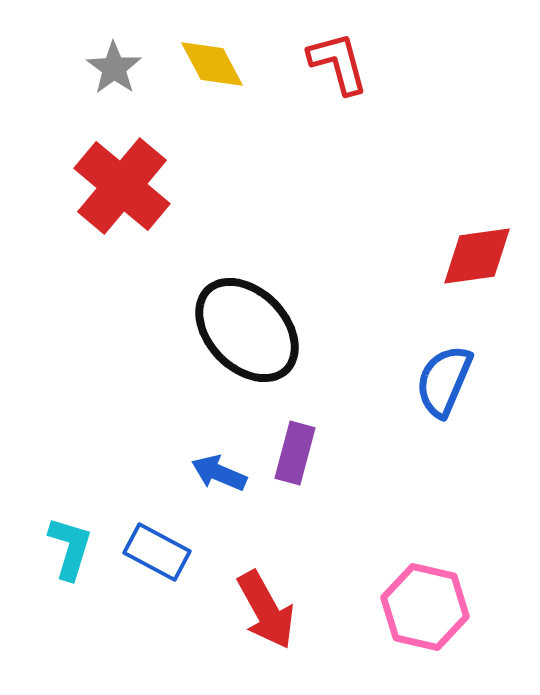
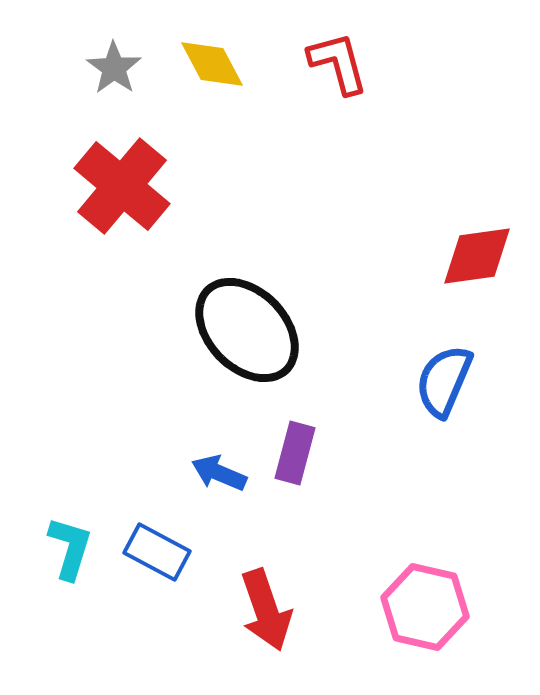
red arrow: rotated 10 degrees clockwise
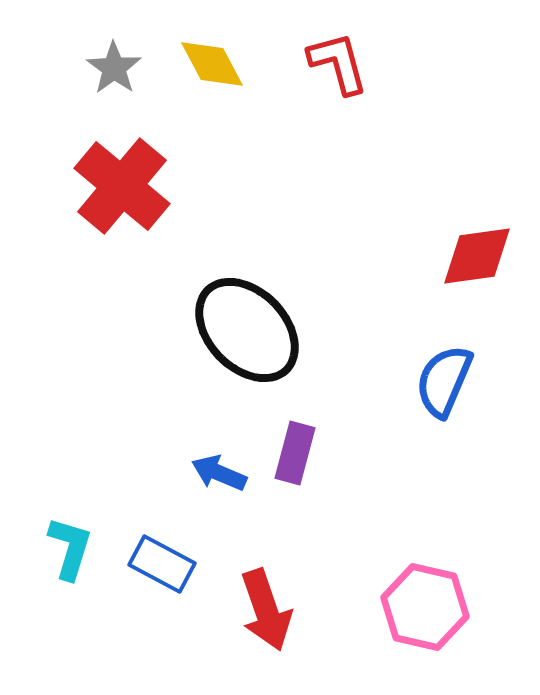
blue rectangle: moved 5 px right, 12 px down
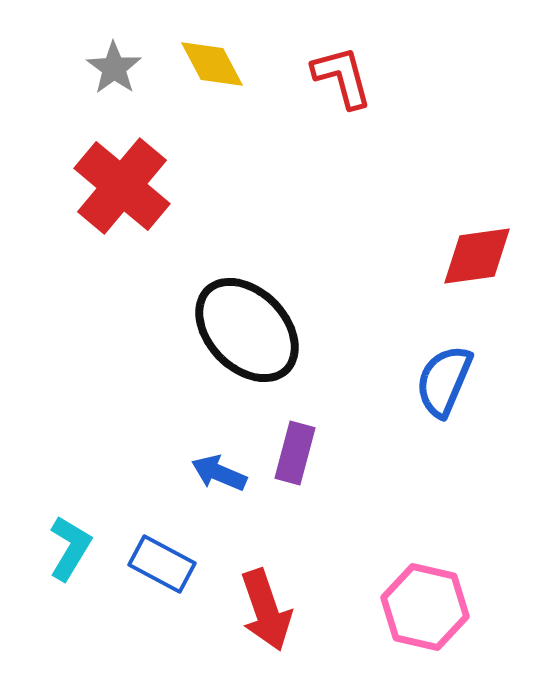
red L-shape: moved 4 px right, 14 px down
cyan L-shape: rotated 14 degrees clockwise
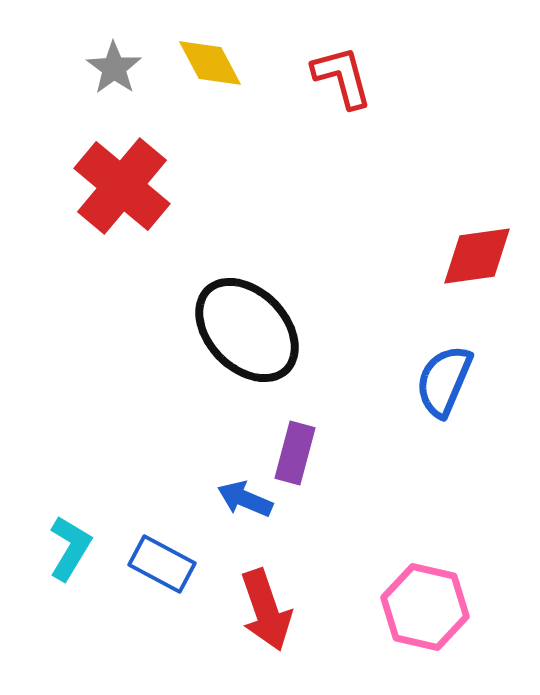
yellow diamond: moved 2 px left, 1 px up
blue arrow: moved 26 px right, 26 px down
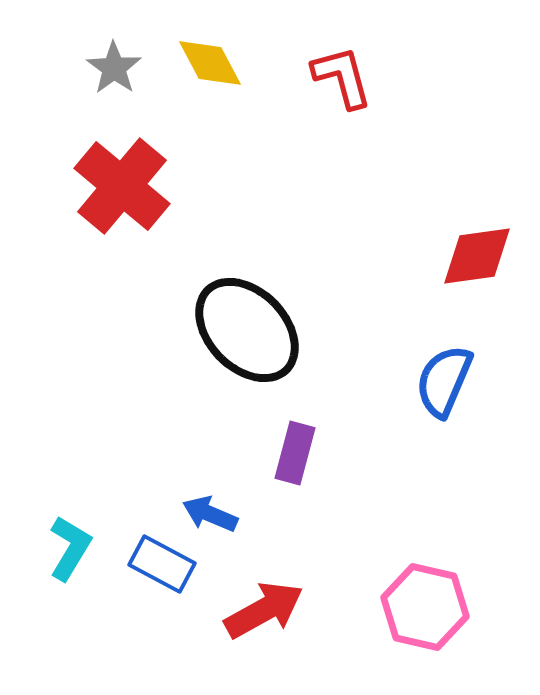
blue arrow: moved 35 px left, 15 px down
red arrow: moved 2 px left; rotated 100 degrees counterclockwise
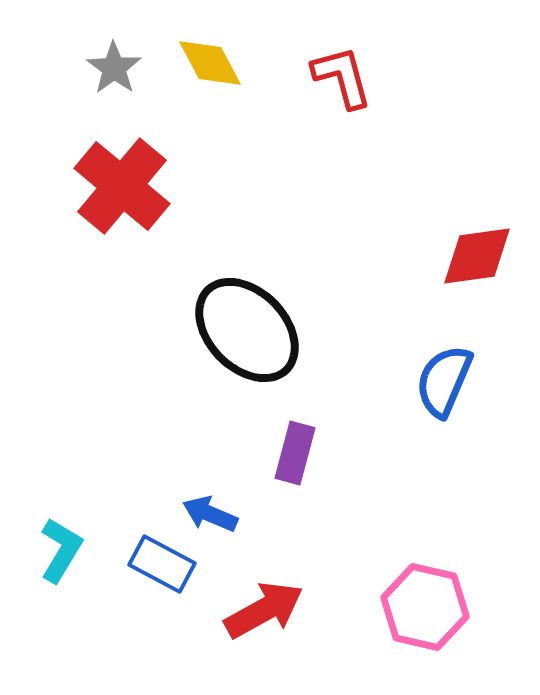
cyan L-shape: moved 9 px left, 2 px down
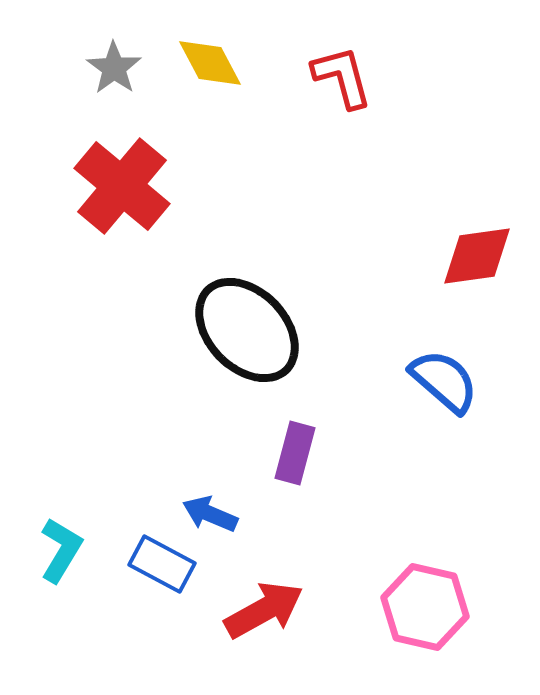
blue semicircle: rotated 108 degrees clockwise
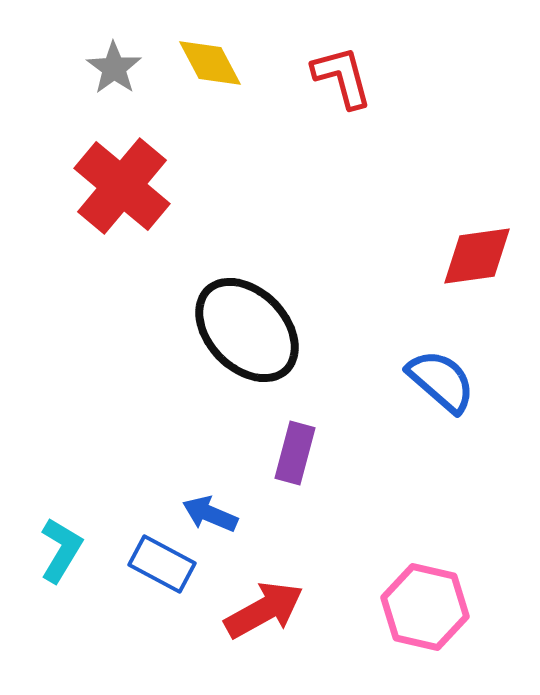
blue semicircle: moved 3 px left
